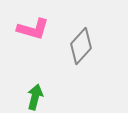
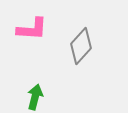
pink L-shape: moved 1 px left; rotated 12 degrees counterclockwise
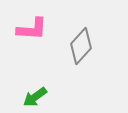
green arrow: rotated 140 degrees counterclockwise
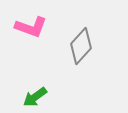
pink L-shape: moved 1 px left, 2 px up; rotated 16 degrees clockwise
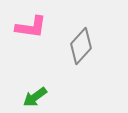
pink L-shape: rotated 12 degrees counterclockwise
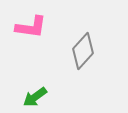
gray diamond: moved 2 px right, 5 px down
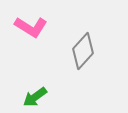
pink L-shape: rotated 24 degrees clockwise
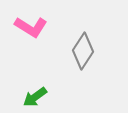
gray diamond: rotated 9 degrees counterclockwise
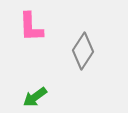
pink L-shape: rotated 56 degrees clockwise
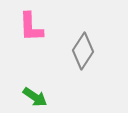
green arrow: rotated 110 degrees counterclockwise
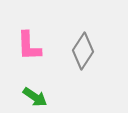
pink L-shape: moved 2 px left, 19 px down
